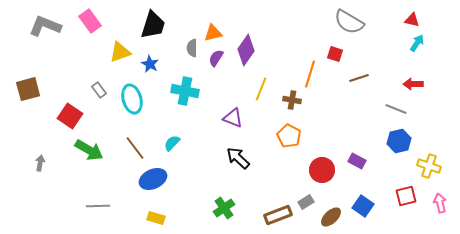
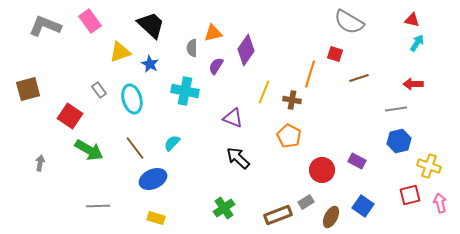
black trapezoid at (153, 25): moved 2 px left; rotated 64 degrees counterclockwise
purple semicircle at (216, 58): moved 8 px down
yellow line at (261, 89): moved 3 px right, 3 px down
gray line at (396, 109): rotated 30 degrees counterclockwise
red square at (406, 196): moved 4 px right, 1 px up
brown ellipse at (331, 217): rotated 20 degrees counterclockwise
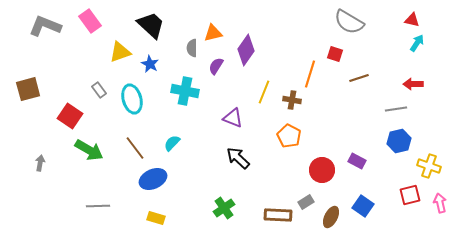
brown rectangle at (278, 215): rotated 24 degrees clockwise
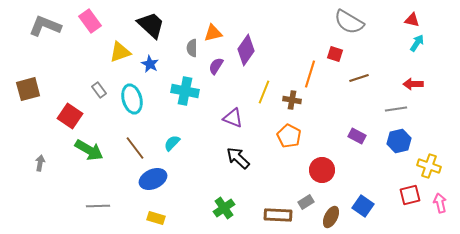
purple rectangle at (357, 161): moved 25 px up
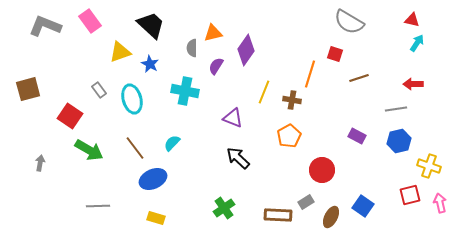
orange pentagon at (289, 136): rotated 15 degrees clockwise
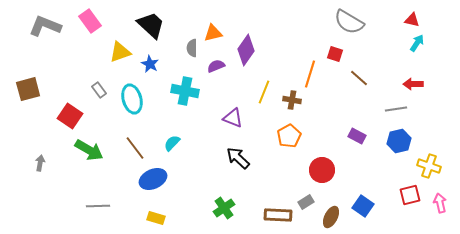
purple semicircle at (216, 66): rotated 36 degrees clockwise
brown line at (359, 78): rotated 60 degrees clockwise
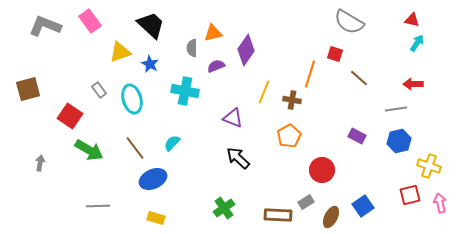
blue square at (363, 206): rotated 20 degrees clockwise
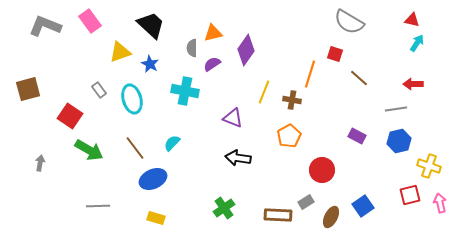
purple semicircle at (216, 66): moved 4 px left, 2 px up; rotated 12 degrees counterclockwise
black arrow at (238, 158): rotated 35 degrees counterclockwise
